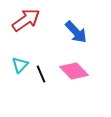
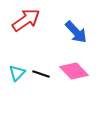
cyan triangle: moved 3 px left, 8 px down
black line: rotated 48 degrees counterclockwise
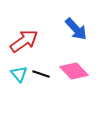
red arrow: moved 2 px left, 21 px down
blue arrow: moved 3 px up
cyan triangle: moved 2 px right, 1 px down; rotated 24 degrees counterclockwise
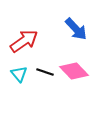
black line: moved 4 px right, 2 px up
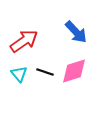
blue arrow: moved 3 px down
pink diamond: rotated 64 degrees counterclockwise
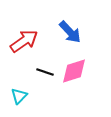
blue arrow: moved 6 px left
cyan triangle: moved 22 px down; rotated 24 degrees clockwise
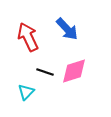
blue arrow: moved 3 px left, 3 px up
red arrow: moved 4 px right, 4 px up; rotated 80 degrees counterclockwise
cyan triangle: moved 7 px right, 4 px up
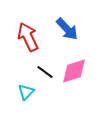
black line: rotated 18 degrees clockwise
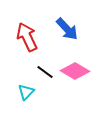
red arrow: moved 1 px left
pink diamond: moved 1 px right; rotated 48 degrees clockwise
